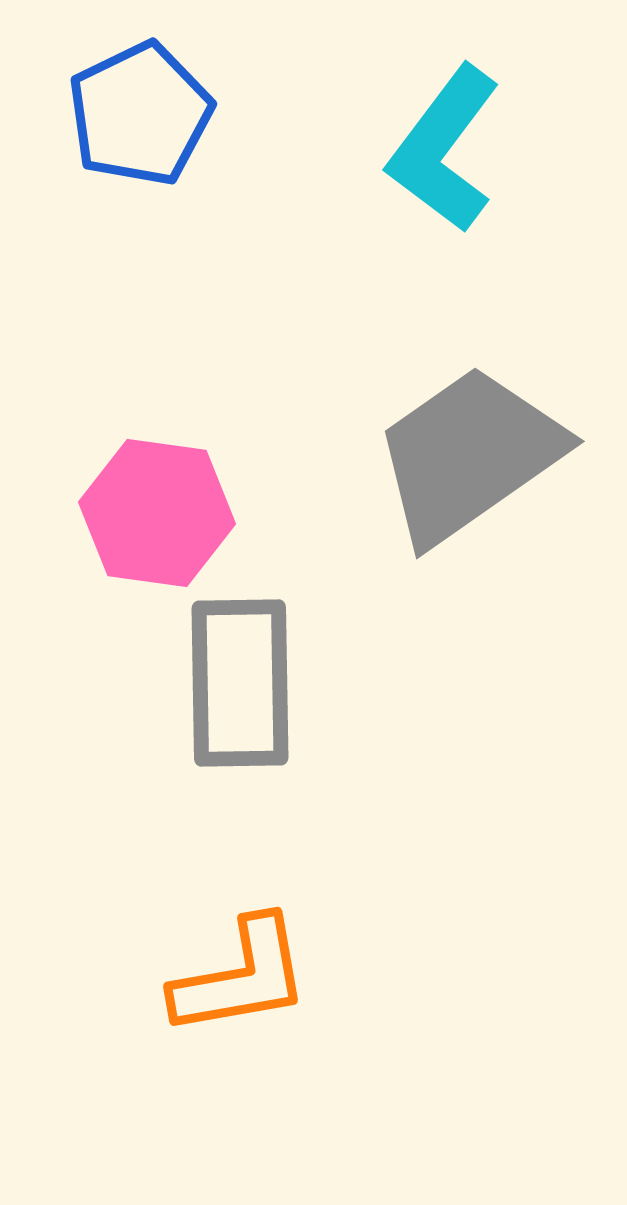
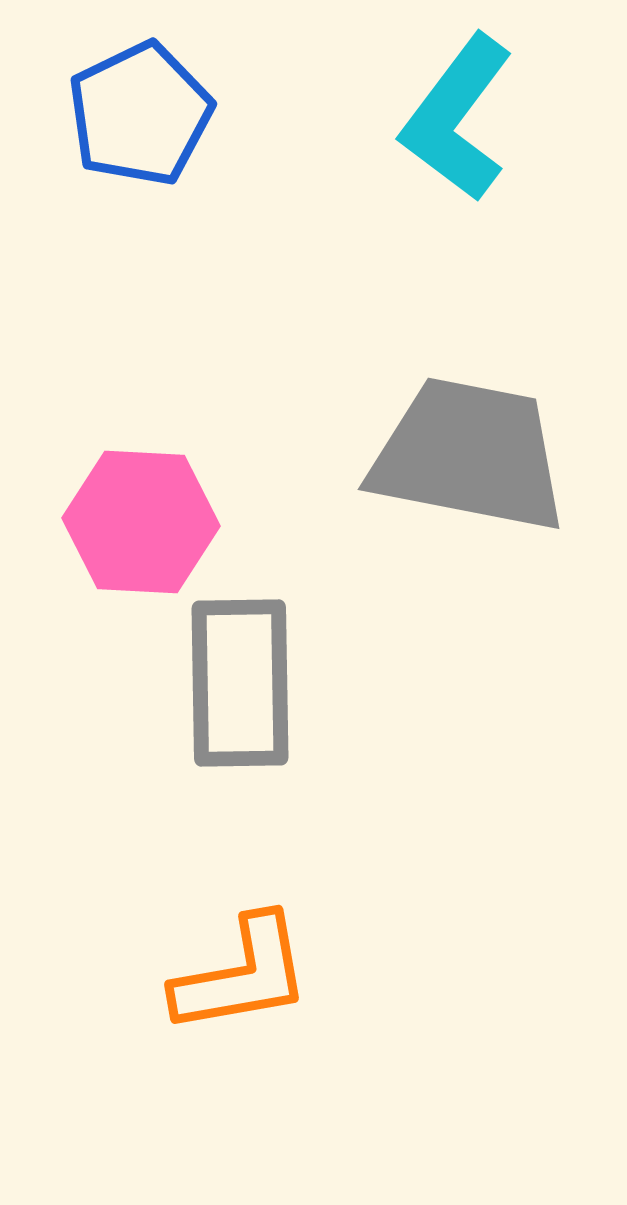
cyan L-shape: moved 13 px right, 31 px up
gray trapezoid: rotated 46 degrees clockwise
pink hexagon: moved 16 px left, 9 px down; rotated 5 degrees counterclockwise
orange L-shape: moved 1 px right, 2 px up
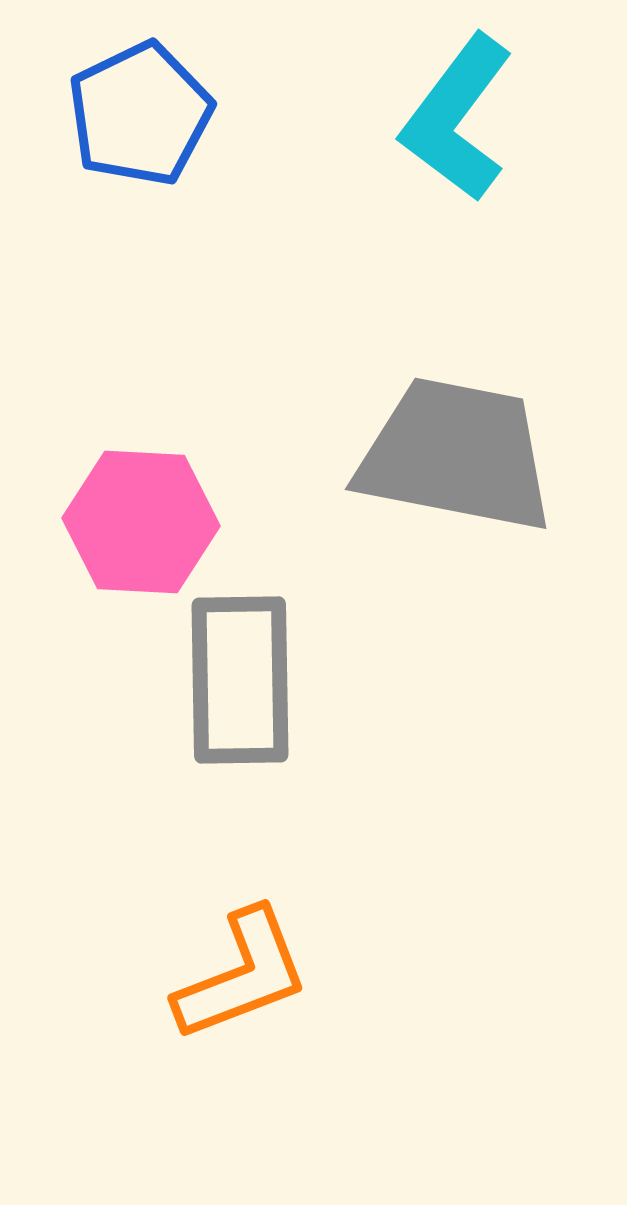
gray trapezoid: moved 13 px left
gray rectangle: moved 3 px up
orange L-shape: rotated 11 degrees counterclockwise
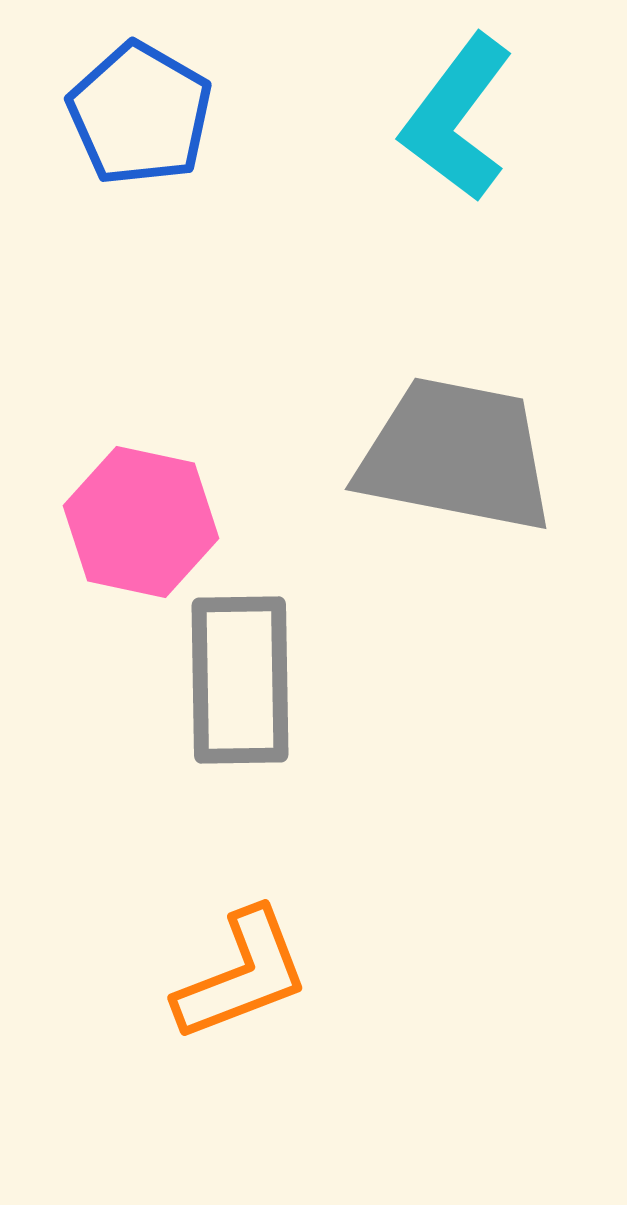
blue pentagon: rotated 16 degrees counterclockwise
pink hexagon: rotated 9 degrees clockwise
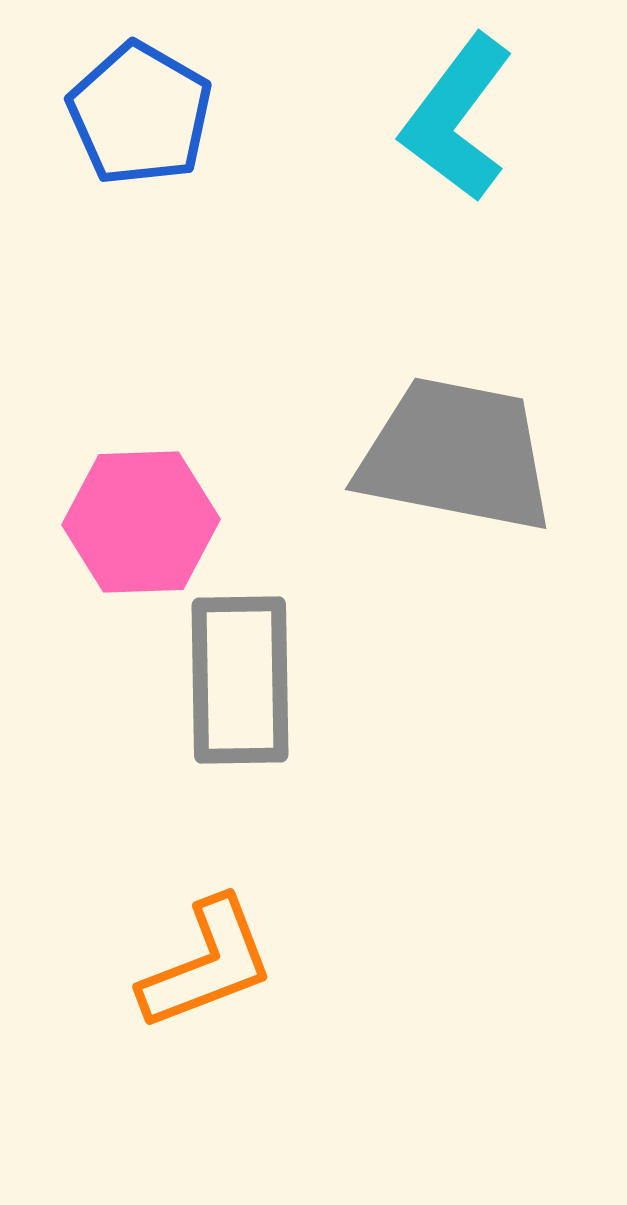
pink hexagon: rotated 14 degrees counterclockwise
orange L-shape: moved 35 px left, 11 px up
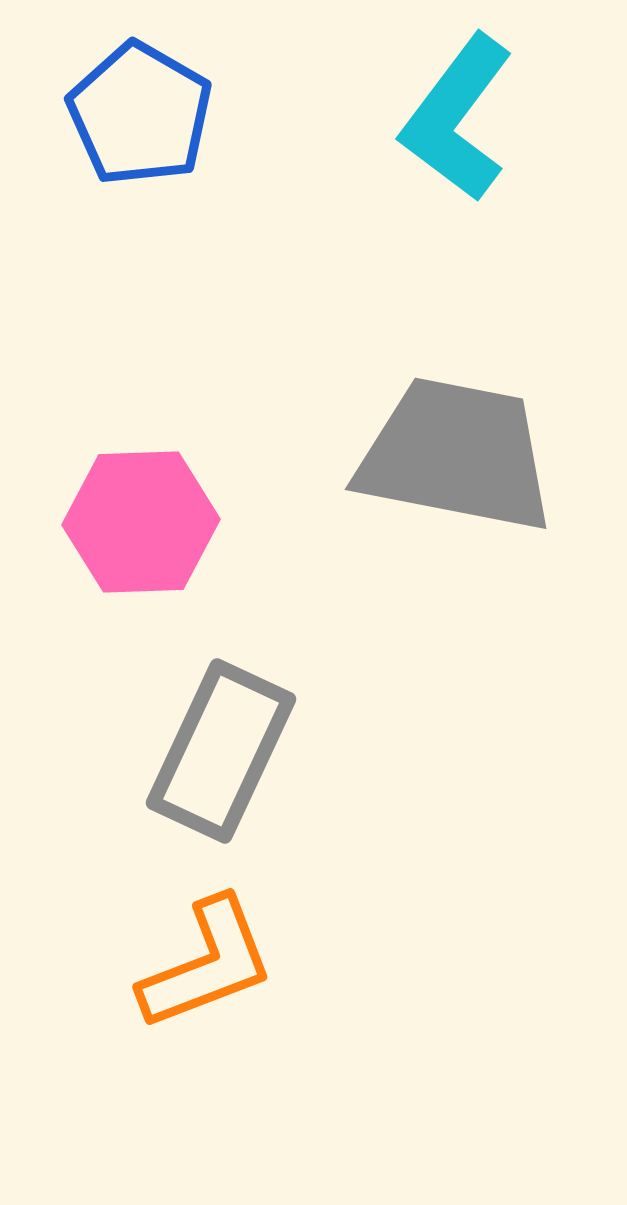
gray rectangle: moved 19 px left, 71 px down; rotated 26 degrees clockwise
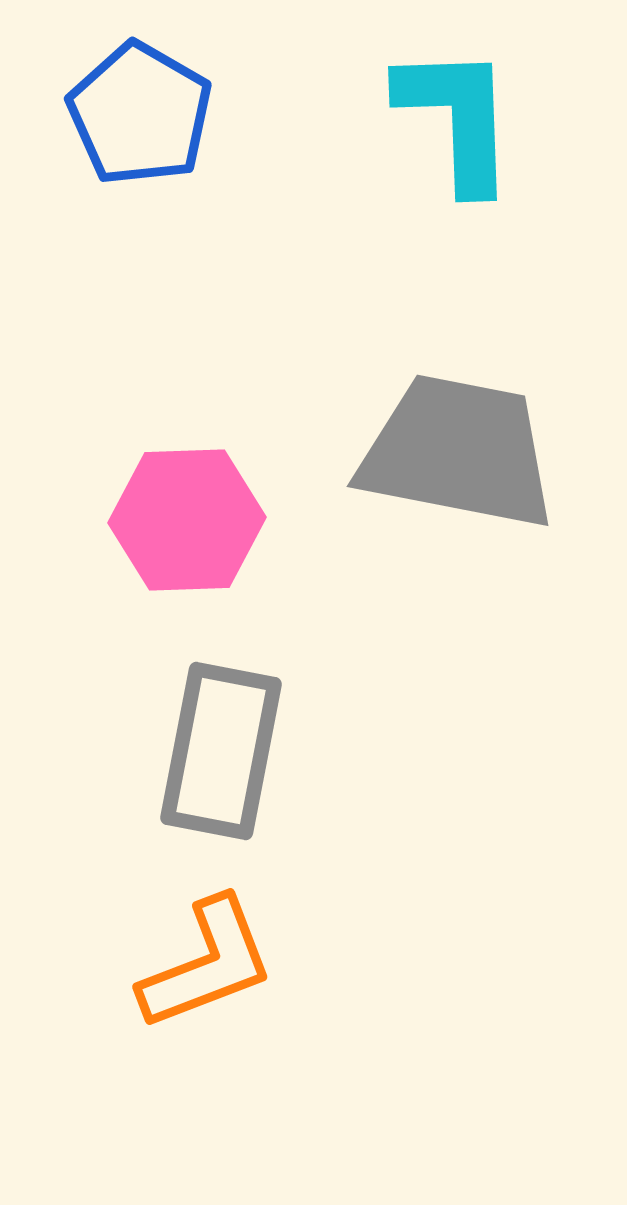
cyan L-shape: rotated 141 degrees clockwise
gray trapezoid: moved 2 px right, 3 px up
pink hexagon: moved 46 px right, 2 px up
gray rectangle: rotated 14 degrees counterclockwise
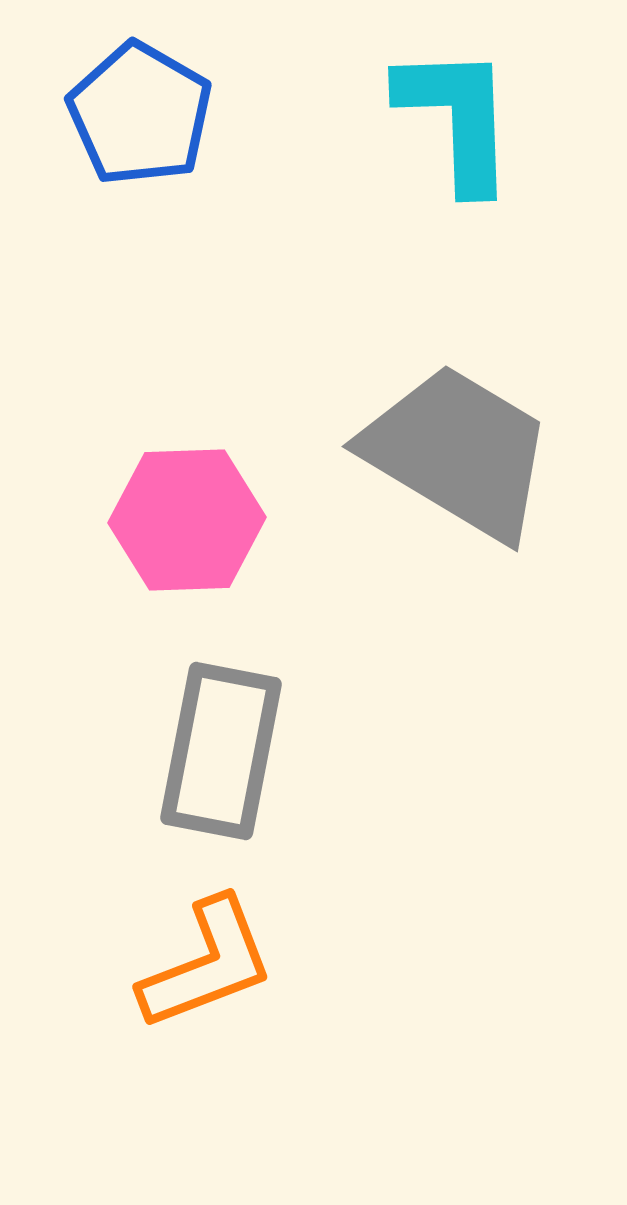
gray trapezoid: rotated 20 degrees clockwise
